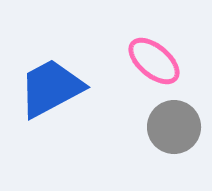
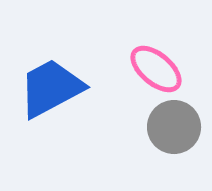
pink ellipse: moved 2 px right, 8 px down
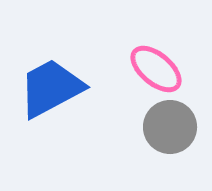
gray circle: moved 4 px left
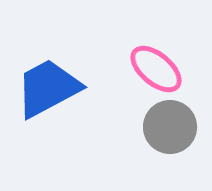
blue trapezoid: moved 3 px left
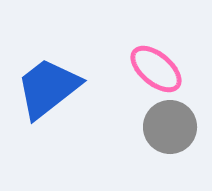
blue trapezoid: rotated 10 degrees counterclockwise
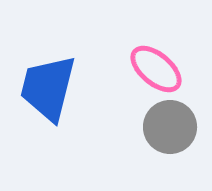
blue trapezoid: rotated 38 degrees counterclockwise
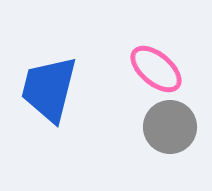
blue trapezoid: moved 1 px right, 1 px down
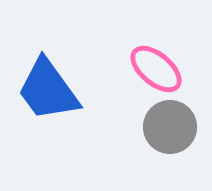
blue trapezoid: moved 1 px left, 1 px down; rotated 50 degrees counterclockwise
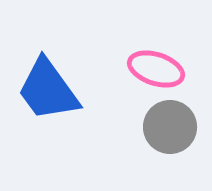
pink ellipse: rotated 22 degrees counterclockwise
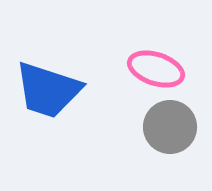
blue trapezoid: rotated 36 degrees counterclockwise
